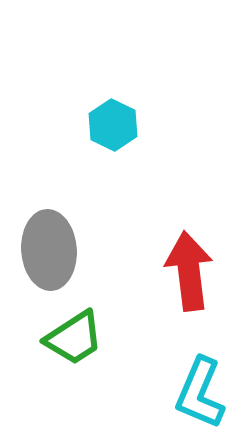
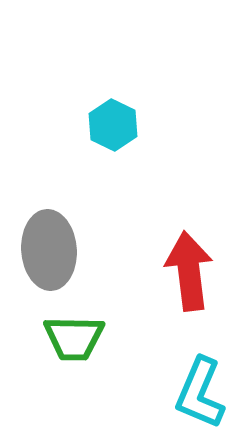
green trapezoid: rotated 34 degrees clockwise
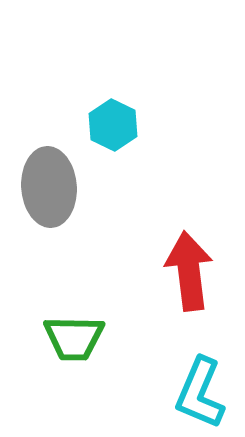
gray ellipse: moved 63 px up
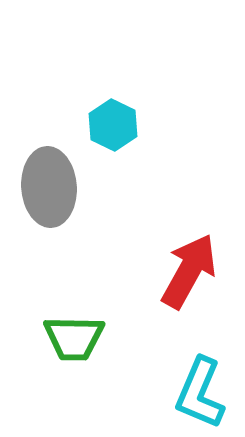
red arrow: rotated 36 degrees clockwise
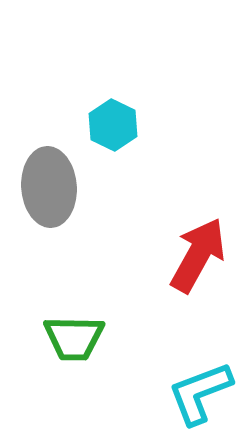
red arrow: moved 9 px right, 16 px up
cyan L-shape: rotated 46 degrees clockwise
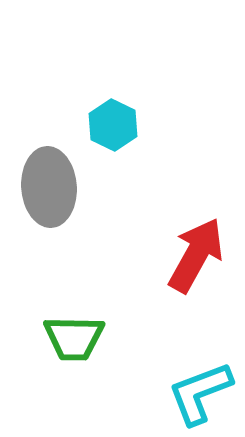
red arrow: moved 2 px left
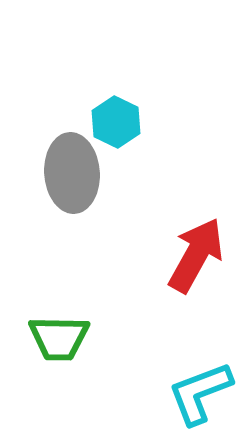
cyan hexagon: moved 3 px right, 3 px up
gray ellipse: moved 23 px right, 14 px up
green trapezoid: moved 15 px left
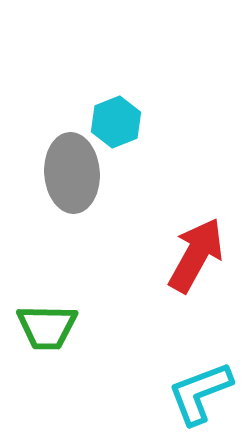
cyan hexagon: rotated 12 degrees clockwise
green trapezoid: moved 12 px left, 11 px up
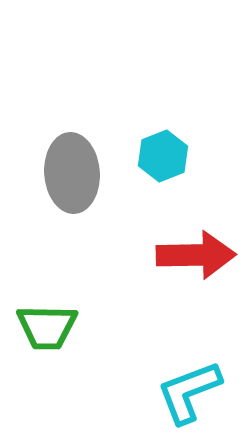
cyan hexagon: moved 47 px right, 34 px down
red arrow: rotated 60 degrees clockwise
cyan L-shape: moved 11 px left, 1 px up
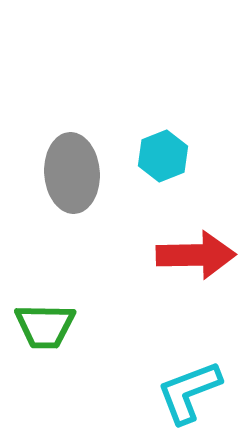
green trapezoid: moved 2 px left, 1 px up
